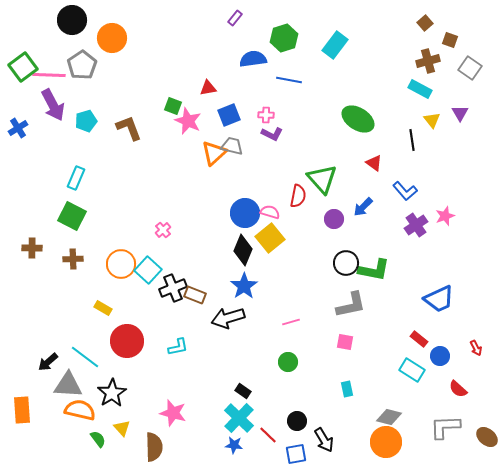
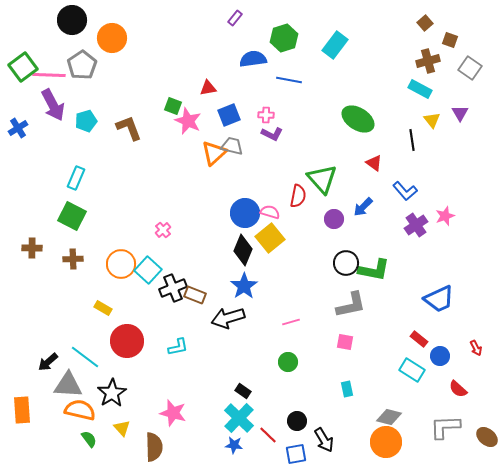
green semicircle at (98, 439): moved 9 px left
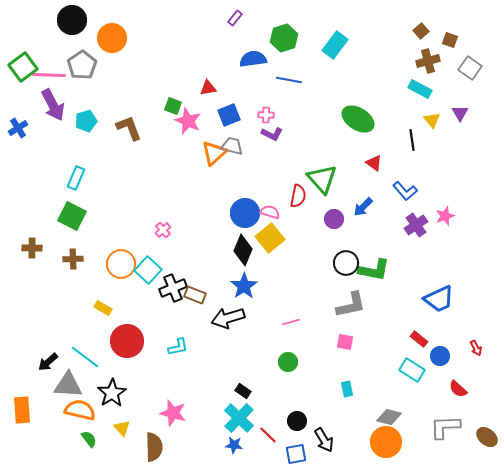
brown square at (425, 23): moved 4 px left, 8 px down
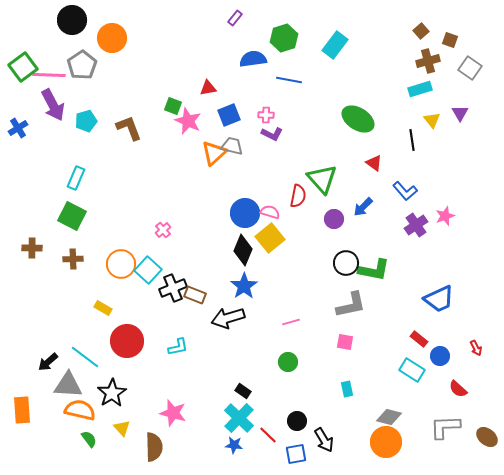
cyan rectangle at (420, 89): rotated 45 degrees counterclockwise
